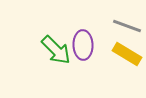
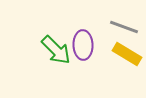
gray line: moved 3 px left, 1 px down
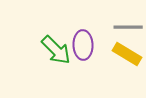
gray line: moved 4 px right; rotated 20 degrees counterclockwise
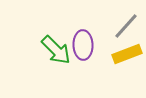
gray line: moved 2 px left, 1 px up; rotated 48 degrees counterclockwise
yellow rectangle: rotated 52 degrees counterclockwise
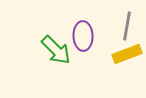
gray line: moved 1 px right; rotated 32 degrees counterclockwise
purple ellipse: moved 9 px up
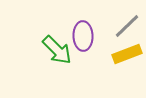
gray line: rotated 36 degrees clockwise
green arrow: moved 1 px right
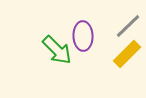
gray line: moved 1 px right
yellow rectangle: rotated 24 degrees counterclockwise
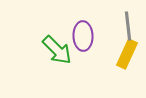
gray line: rotated 52 degrees counterclockwise
yellow rectangle: rotated 20 degrees counterclockwise
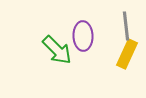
gray line: moved 2 px left
